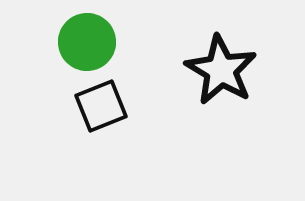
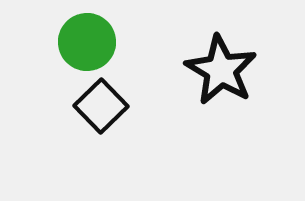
black square: rotated 22 degrees counterclockwise
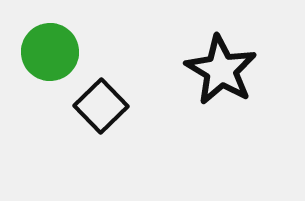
green circle: moved 37 px left, 10 px down
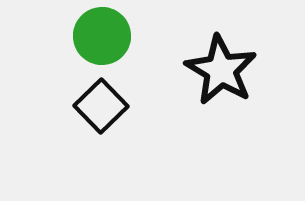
green circle: moved 52 px right, 16 px up
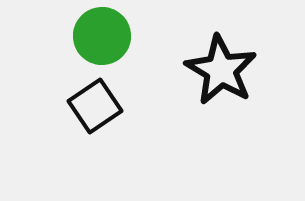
black square: moved 6 px left; rotated 10 degrees clockwise
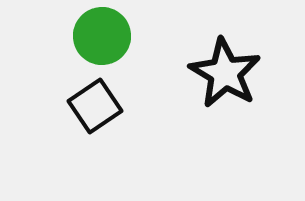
black star: moved 4 px right, 3 px down
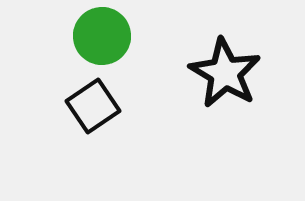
black square: moved 2 px left
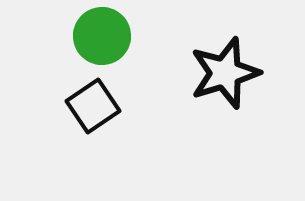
black star: rotated 24 degrees clockwise
